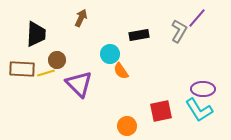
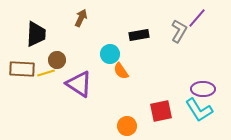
purple triangle: rotated 12 degrees counterclockwise
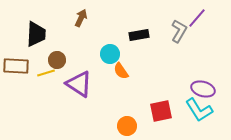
brown rectangle: moved 6 px left, 3 px up
purple ellipse: rotated 15 degrees clockwise
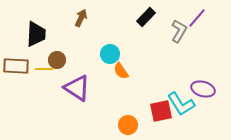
black rectangle: moved 7 px right, 18 px up; rotated 36 degrees counterclockwise
yellow line: moved 2 px left, 4 px up; rotated 18 degrees clockwise
purple triangle: moved 2 px left, 4 px down
cyan L-shape: moved 18 px left, 6 px up
orange circle: moved 1 px right, 1 px up
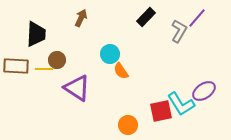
purple ellipse: moved 1 px right, 2 px down; rotated 50 degrees counterclockwise
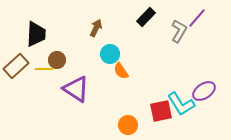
brown arrow: moved 15 px right, 10 px down
brown rectangle: rotated 45 degrees counterclockwise
purple triangle: moved 1 px left, 1 px down
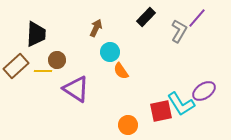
cyan circle: moved 2 px up
yellow line: moved 1 px left, 2 px down
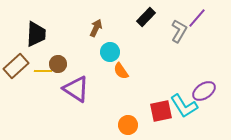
brown circle: moved 1 px right, 4 px down
cyan L-shape: moved 3 px right, 2 px down
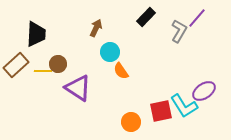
brown rectangle: moved 1 px up
purple triangle: moved 2 px right, 1 px up
orange circle: moved 3 px right, 3 px up
